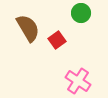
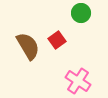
brown semicircle: moved 18 px down
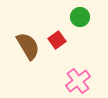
green circle: moved 1 px left, 4 px down
pink cross: rotated 20 degrees clockwise
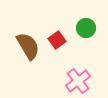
green circle: moved 6 px right, 11 px down
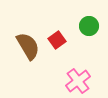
green circle: moved 3 px right, 2 px up
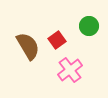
pink cross: moved 8 px left, 11 px up
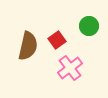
brown semicircle: rotated 44 degrees clockwise
pink cross: moved 2 px up
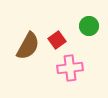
brown semicircle: rotated 16 degrees clockwise
pink cross: rotated 30 degrees clockwise
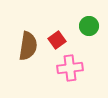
brown semicircle: rotated 20 degrees counterclockwise
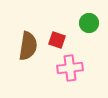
green circle: moved 3 px up
red square: rotated 36 degrees counterclockwise
